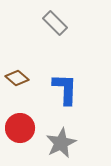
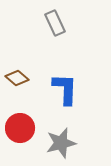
gray rectangle: rotated 20 degrees clockwise
gray star: rotated 12 degrees clockwise
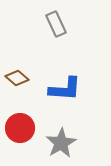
gray rectangle: moved 1 px right, 1 px down
blue L-shape: rotated 92 degrees clockwise
gray star: rotated 16 degrees counterclockwise
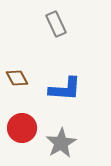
brown diamond: rotated 20 degrees clockwise
red circle: moved 2 px right
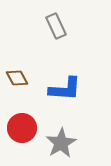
gray rectangle: moved 2 px down
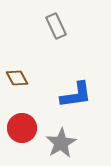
blue L-shape: moved 11 px right, 6 px down; rotated 12 degrees counterclockwise
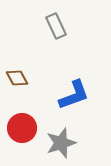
blue L-shape: moved 2 px left; rotated 12 degrees counterclockwise
gray star: rotated 12 degrees clockwise
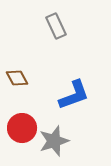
gray star: moved 7 px left, 2 px up
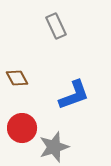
gray star: moved 6 px down
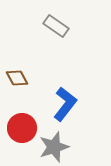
gray rectangle: rotated 30 degrees counterclockwise
blue L-shape: moved 9 px left, 9 px down; rotated 32 degrees counterclockwise
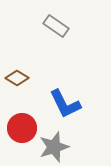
brown diamond: rotated 30 degrees counterclockwise
blue L-shape: rotated 116 degrees clockwise
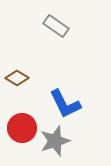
gray star: moved 1 px right, 6 px up
